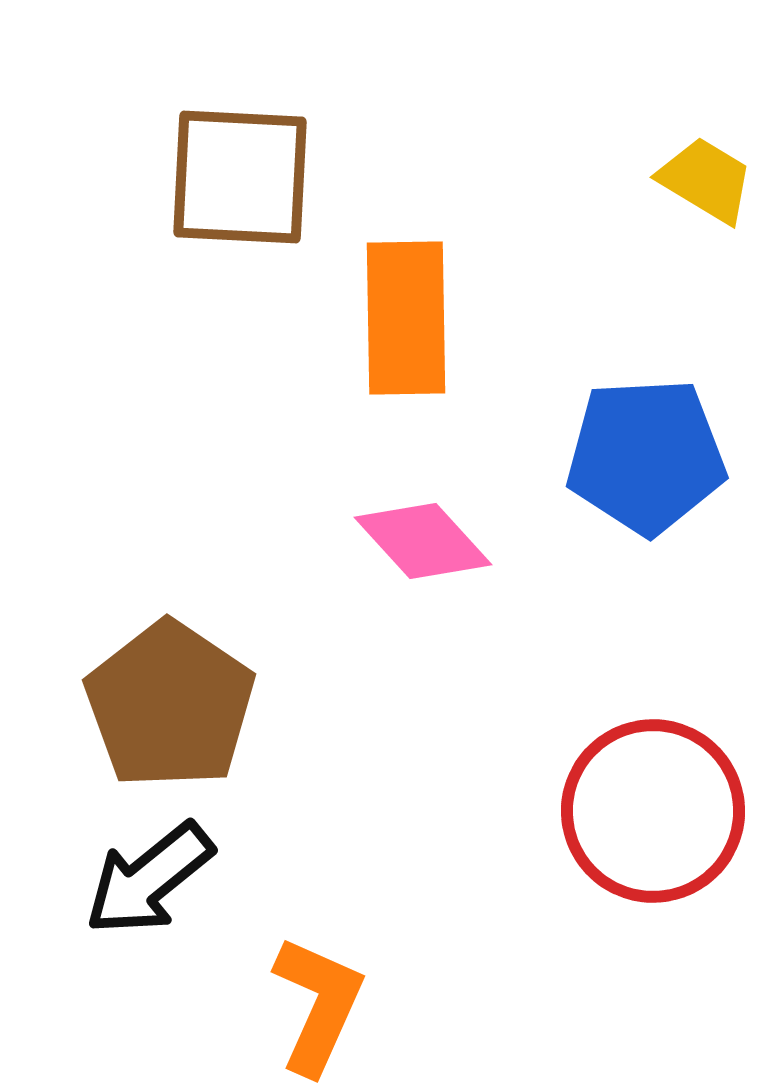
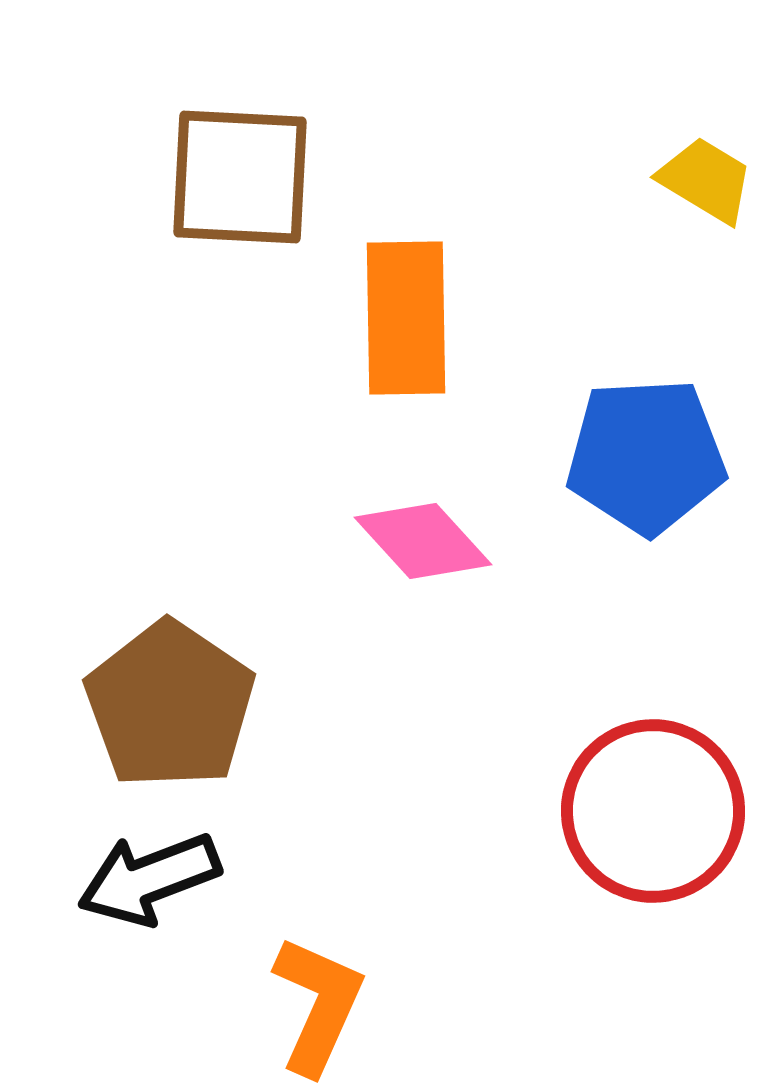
black arrow: rotated 18 degrees clockwise
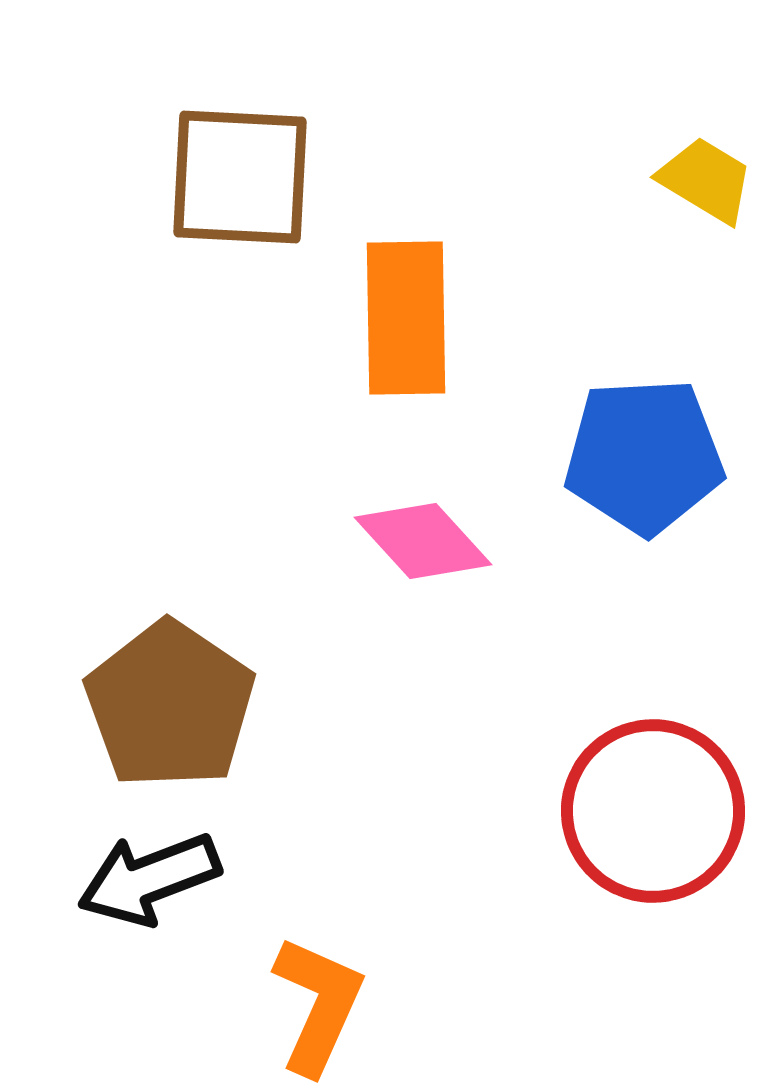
blue pentagon: moved 2 px left
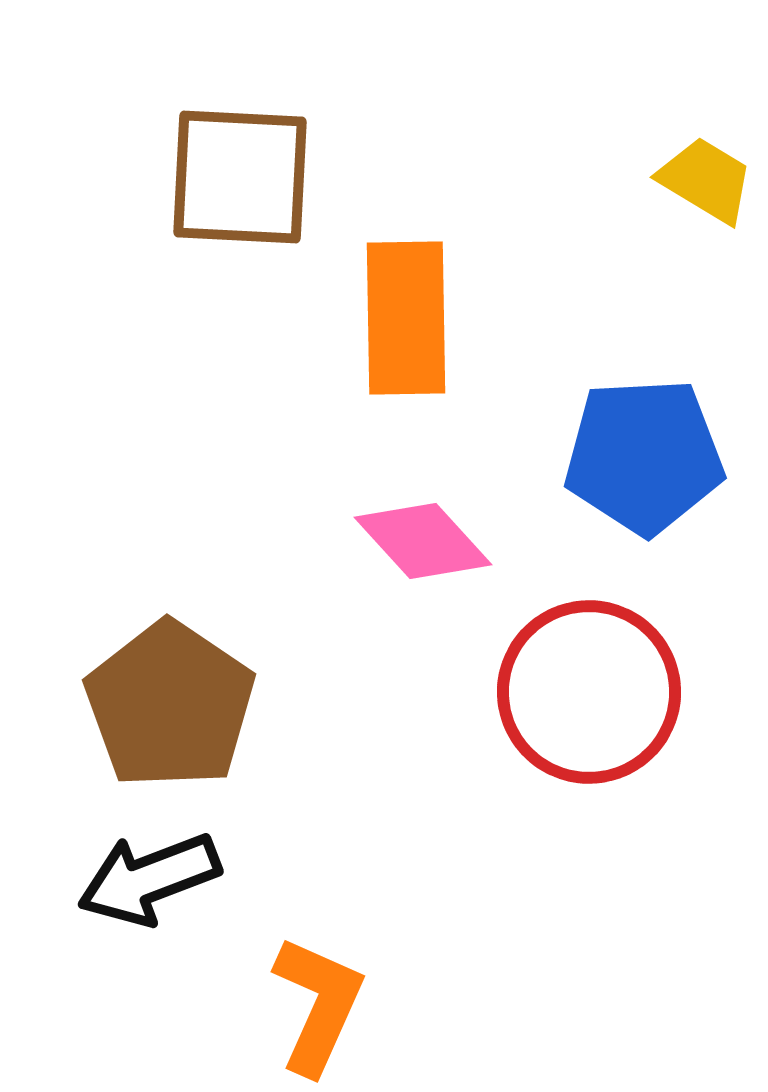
red circle: moved 64 px left, 119 px up
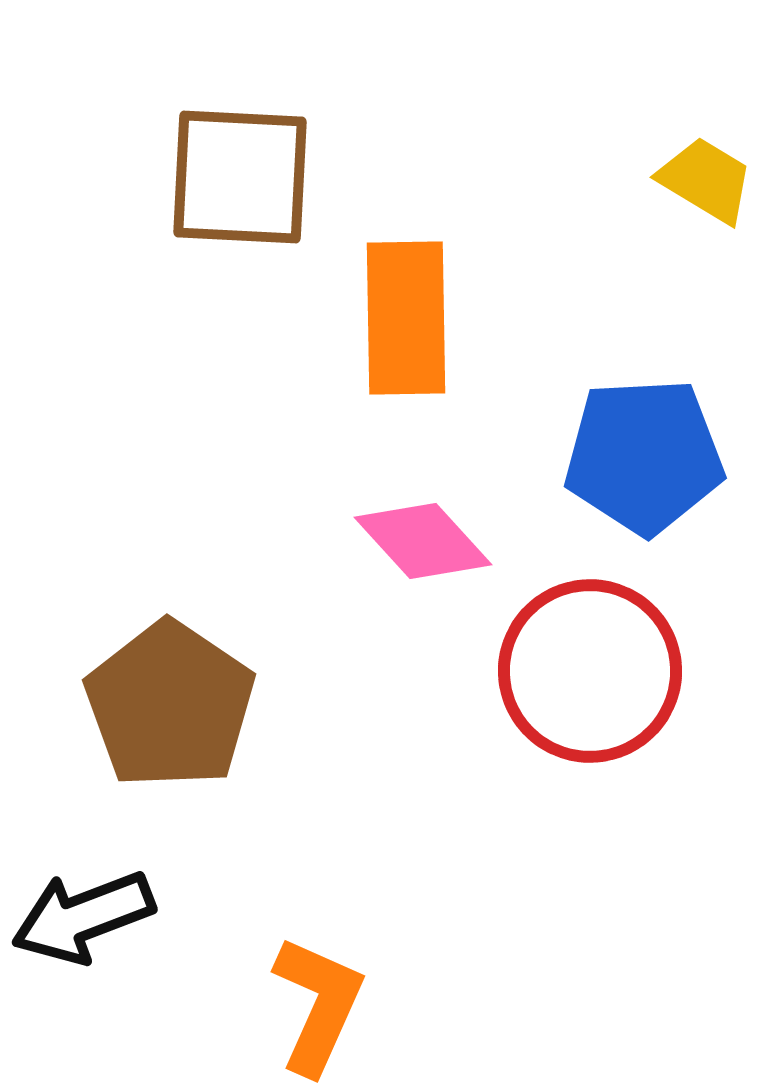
red circle: moved 1 px right, 21 px up
black arrow: moved 66 px left, 38 px down
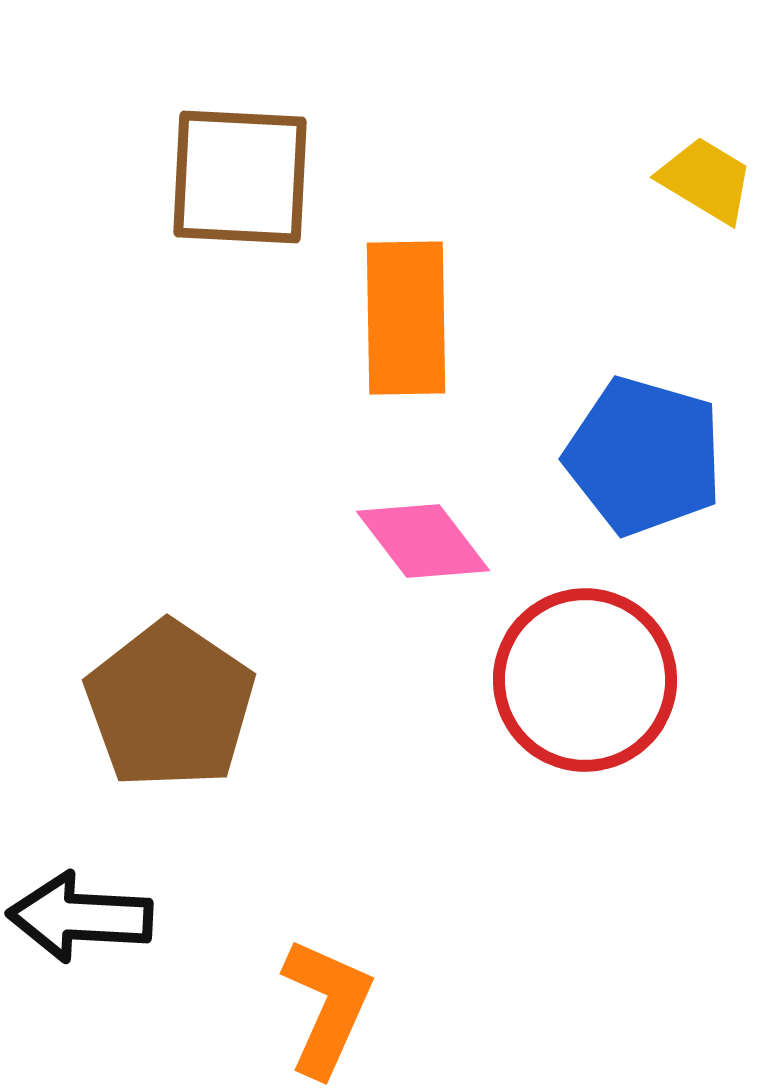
blue pentagon: rotated 19 degrees clockwise
pink diamond: rotated 5 degrees clockwise
red circle: moved 5 px left, 9 px down
black arrow: moved 3 px left; rotated 24 degrees clockwise
orange L-shape: moved 9 px right, 2 px down
